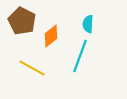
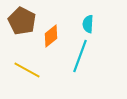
yellow line: moved 5 px left, 2 px down
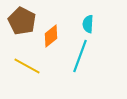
yellow line: moved 4 px up
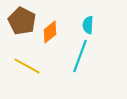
cyan semicircle: moved 1 px down
orange diamond: moved 1 px left, 4 px up
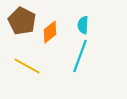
cyan semicircle: moved 5 px left
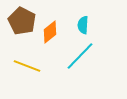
cyan line: rotated 24 degrees clockwise
yellow line: rotated 8 degrees counterclockwise
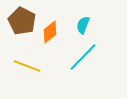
cyan semicircle: rotated 18 degrees clockwise
cyan line: moved 3 px right, 1 px down
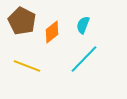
orange diamond: moved 2 px right
cyan line: moved 1 px right, 2 px down
